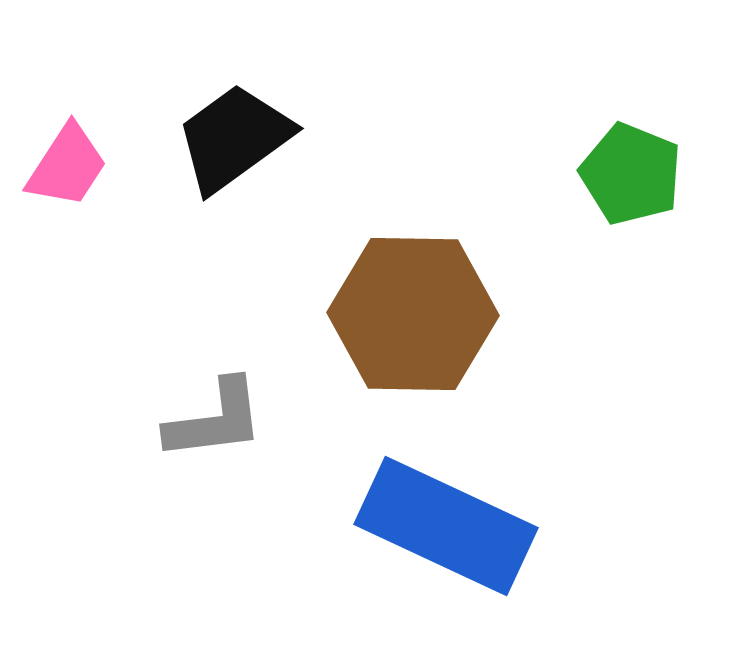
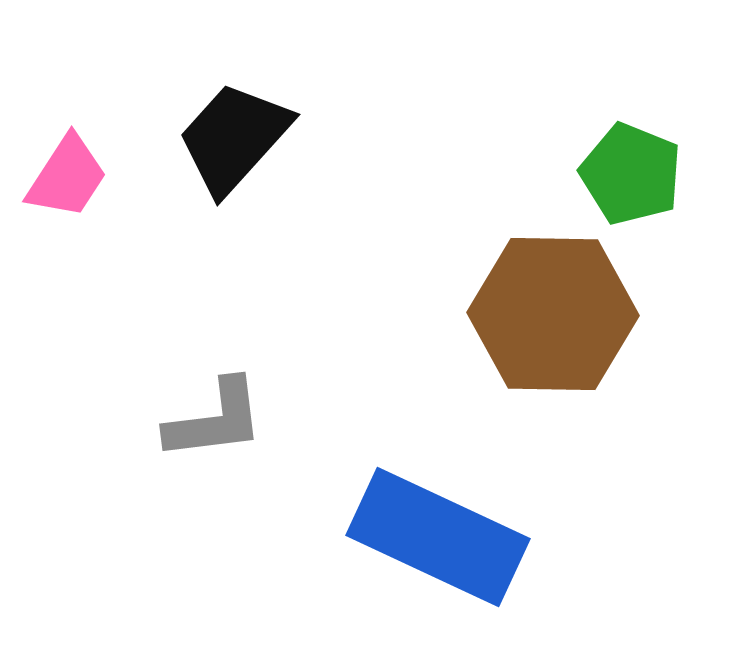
black trapezoid: rotated 12 degrees counterclockwise
pink trapezoid: moved 11 px down
brown hexagon: moved 140 px right
blue rectangle: moved 8 px left, 11 px down
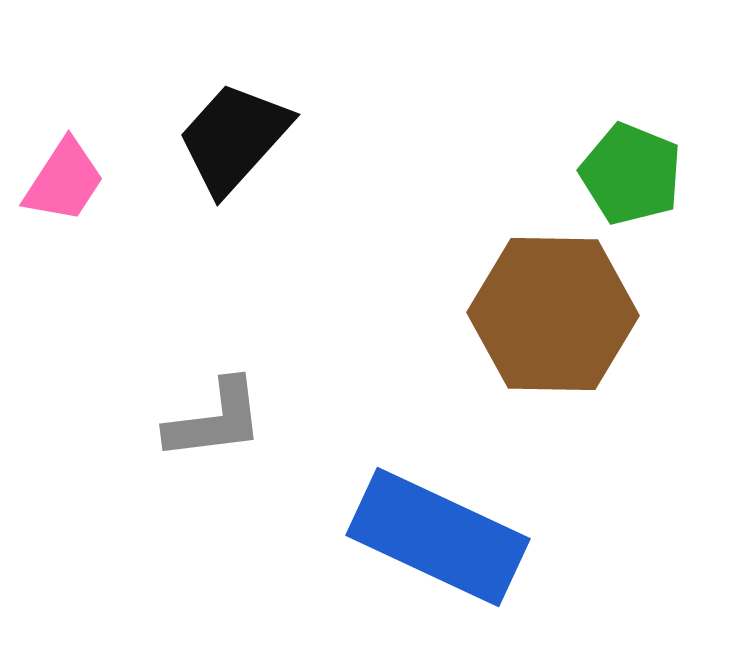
pink trapezoid: moved 3 px left, 4 px down
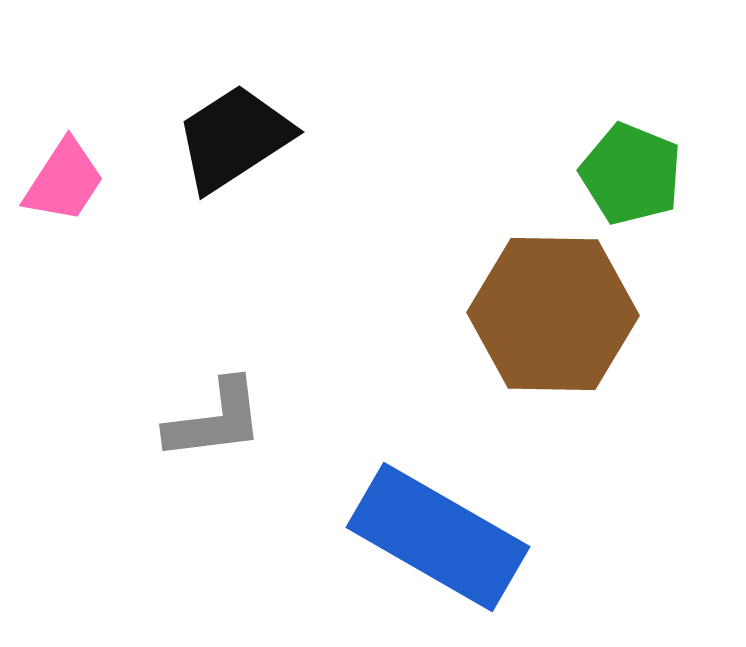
black trapezoid: rotated 15 degrees clockwise
blue rectangle: rotated 5 degrees clockwise
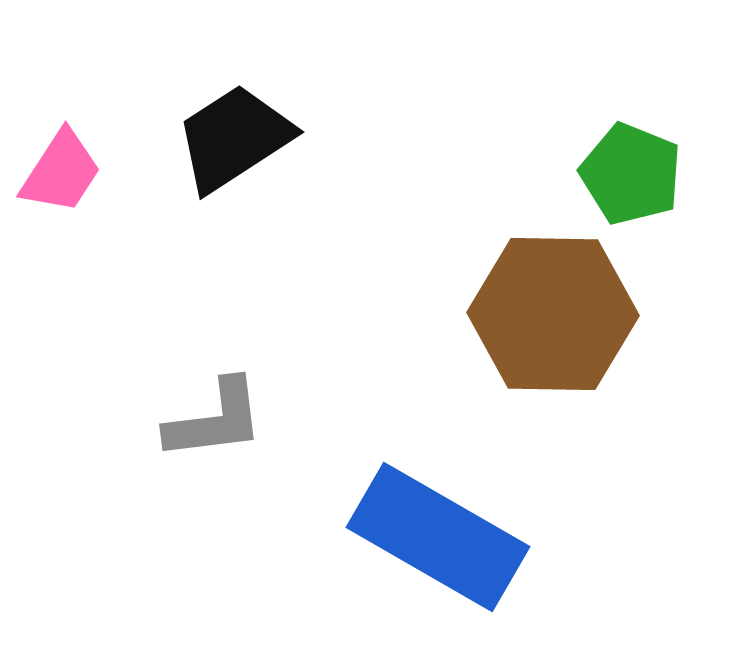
pink trapezoid: moved 3 px left, 9 px up
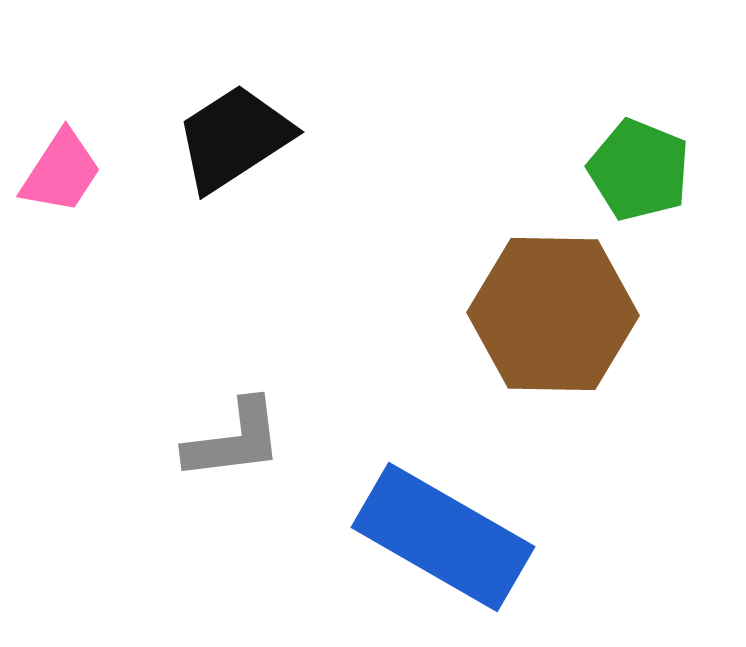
green pentagon: moved 8 px right, 4 px up
gray L-shape: moved 19 px right, 20 px down
blue rectangle: moved 5 px right
